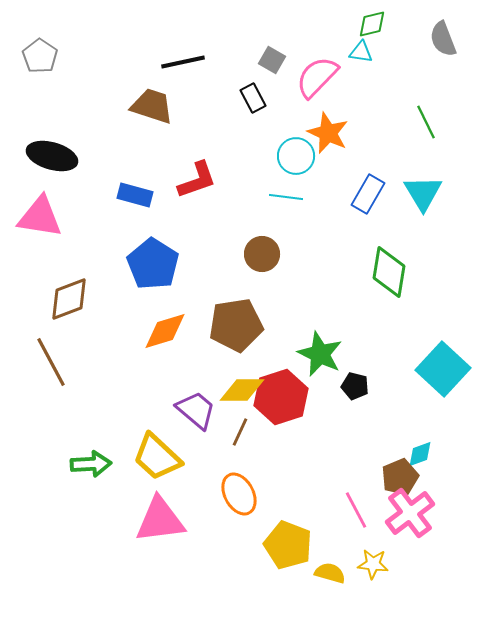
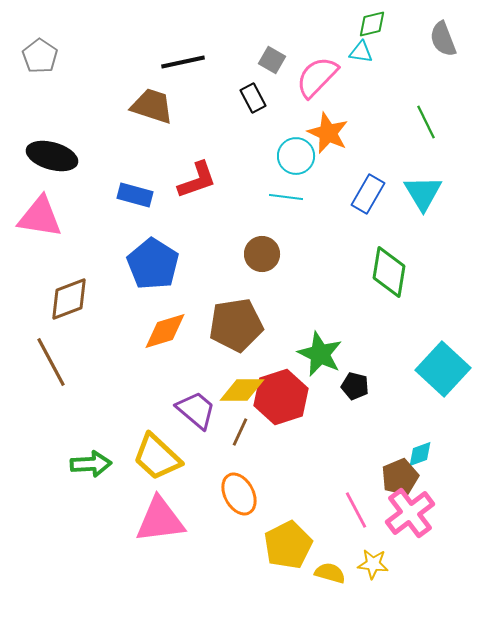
yellow pentagon at (288, 545): rotated 24 degrees clockwise
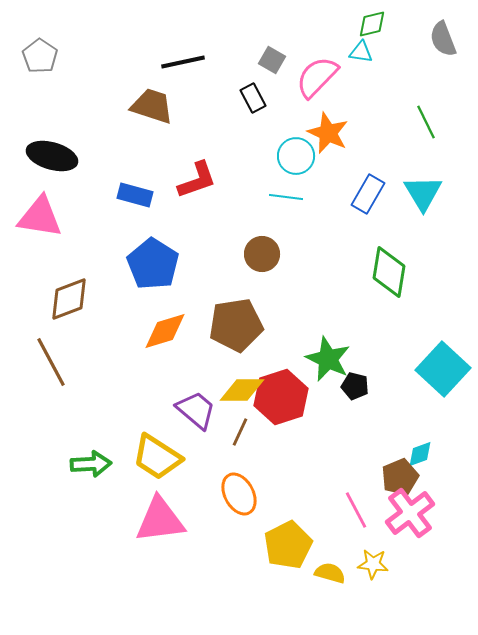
green star at (320, 354): moved 8 px right, 5 px down
yellow trapezoid at (157, 457): rotated 10 degrees counterclockwise
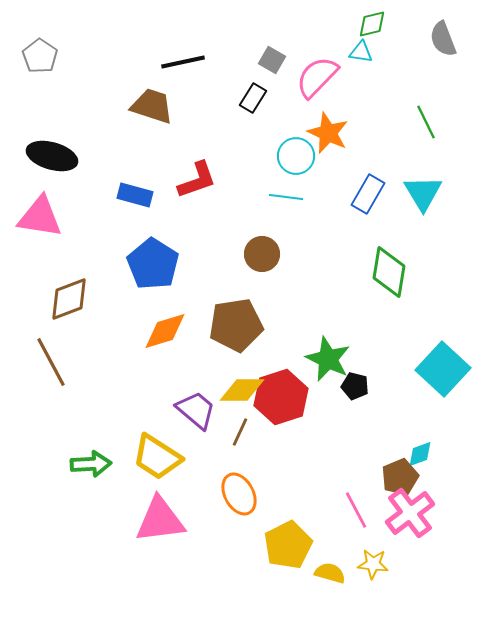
black rectangle at (253, 98): rotated 60 degrees clockwise
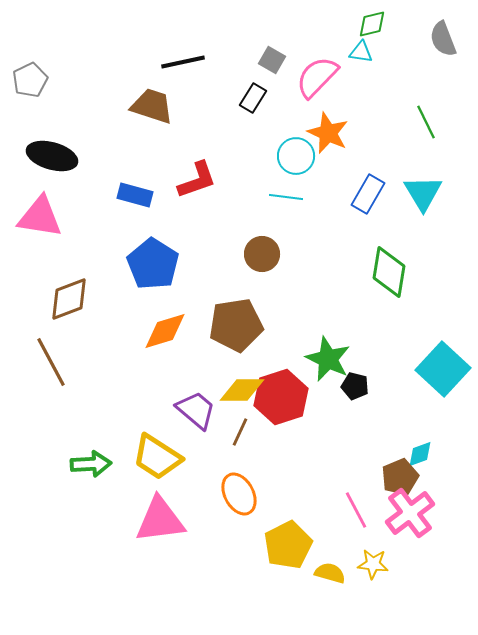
gray pentagon at (40, 56): moved 10 px left, 24 px down; rotated 12 degrees clockwise
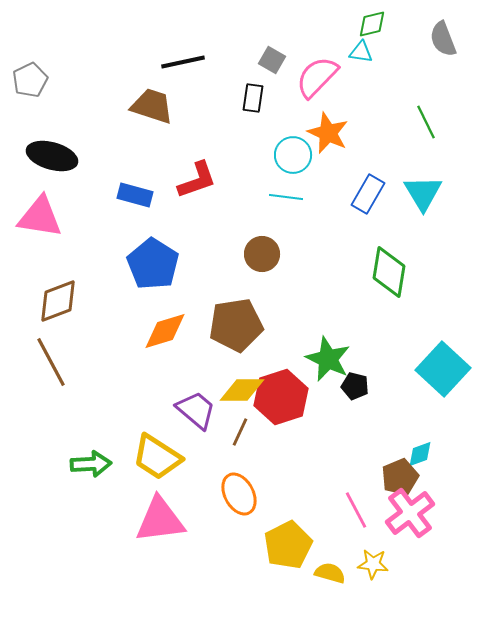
black rectangle at (253, 98): rotated 24 degrees counterclockwise
cyan circle at (296, 156): moved 3 px left, 1 px up
brown diamond at (69, 299): moved 11 px left, 2 px down
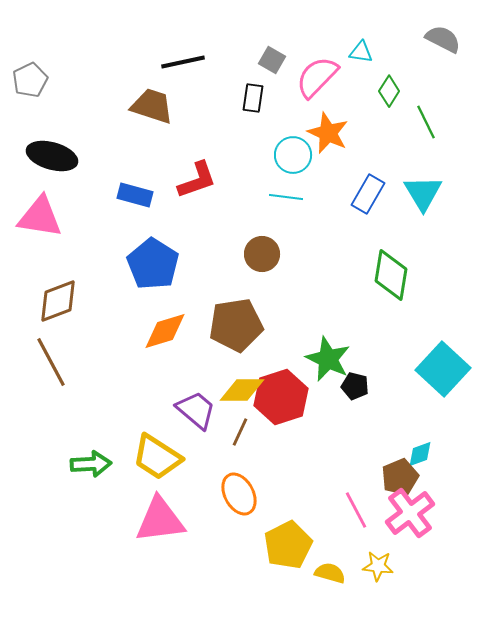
green diamond at (372, 24): moved 17 px right, 67 px down; rotated 44 degrees counterclockwise
gray semicircle at (443, 39): rotated 138 degrees clockwise
green diamond at (389, 272): moved 2 px right, 3 px down
yellow star at (373, 564): moved 5 px right, 2 px down
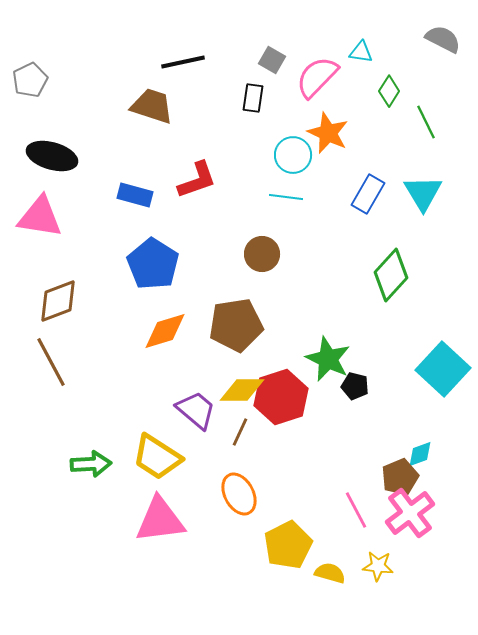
green diamond at (391, 275): rotated 33 degrees clockwise
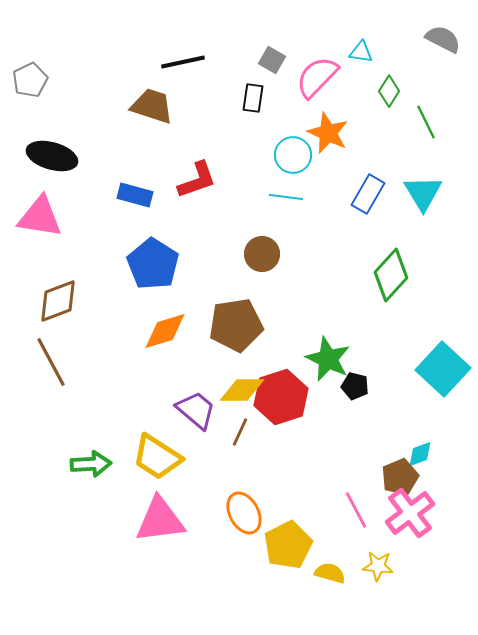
orange ellipse at (239, 494): moved 5 px right, 19 px down
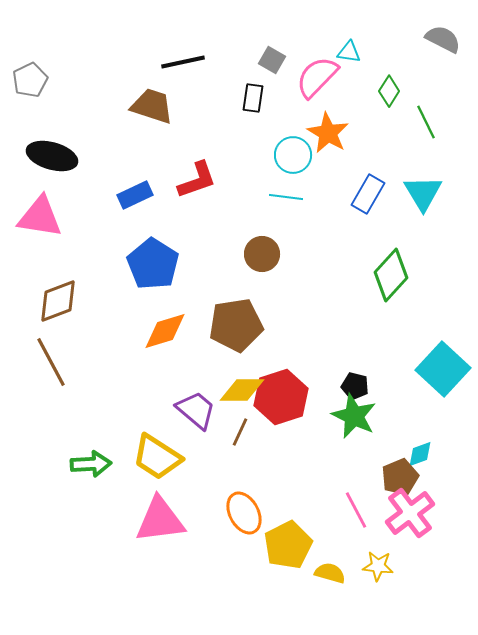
cyan triangle at (361, 52): moved 12 px left
orange star at (328, 133): rotated 6 degrees clockwise
blue rectangle at (135, 195): rotated 40 degrees counterclockwise
green star at (328, 359): moved 26 px right, 57 px down
